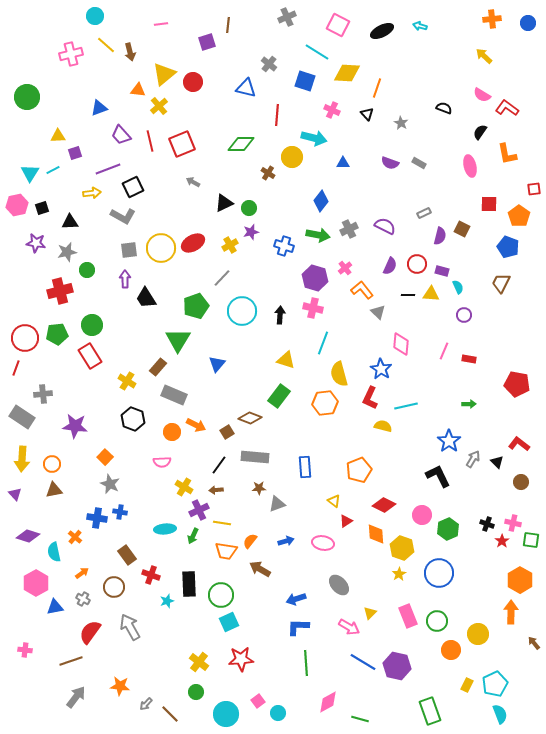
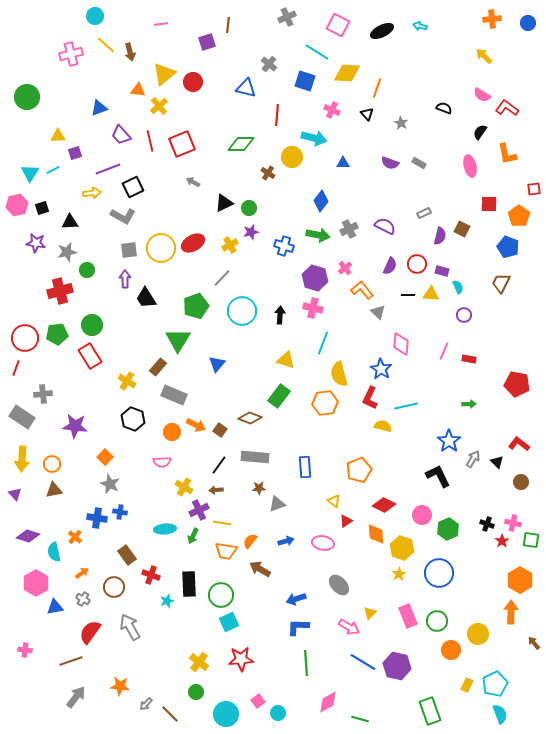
brown square at (227, 432): moved 7 px left, 2 px up; rotated 24 degrees counterclockwise
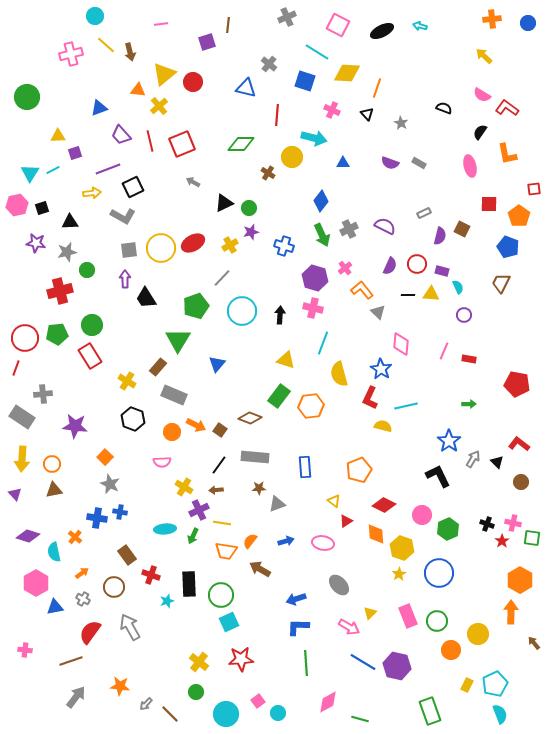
green arrow at (318, 235): moved 4 px right; rotated 55 degrees clockwise
orange hexagon at (325, 403): moved 14 px left, 3 px down
green square at (531, 540): moved 1 px right, 2 px up
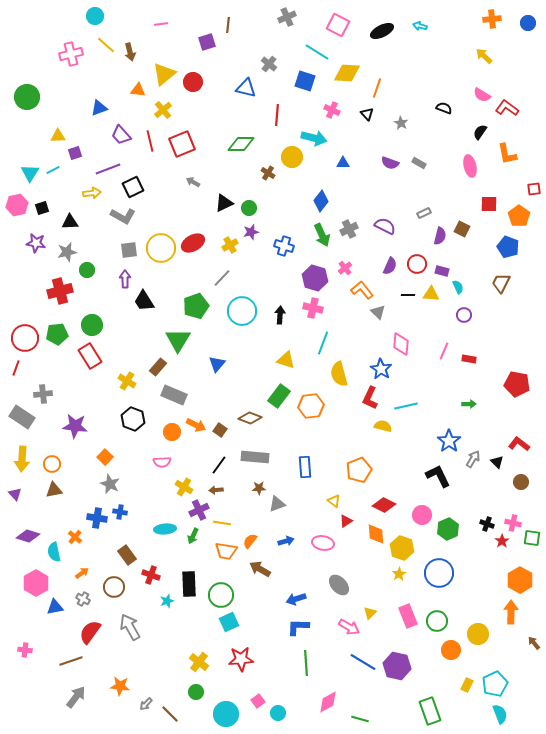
yellow cross at (159, 106): moved 4 px right, 4 px down
black trapezoid at (146, 298): moved 2 px left, 3 px down
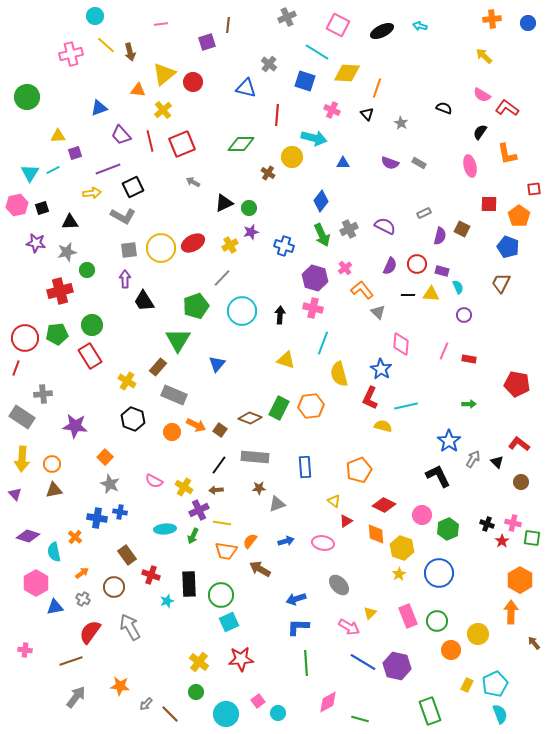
green rectangle at (279, 396): moved 12 px down; rotated 10 degrees counterclockwise
pink semicircle at (162, 462): moved 8 px left, 19 px down; rotated 30 degrees clockwise
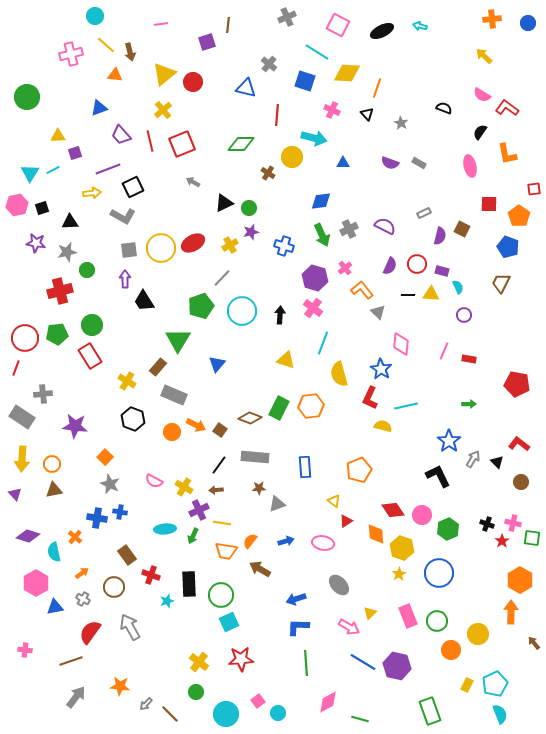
orange triangle at (138, 90): moved 23 px left, 15 px up
blue diamond at (321, 201): rotated 45 degrees clockwise
green pentagon at (196, 306): moved 5 px right
pink cross at (313, 308): rotated 24 degrees clockwise
red diamond at (384, 505): moved 9 px right, 5 px down; rotated 30 degrees clockwise
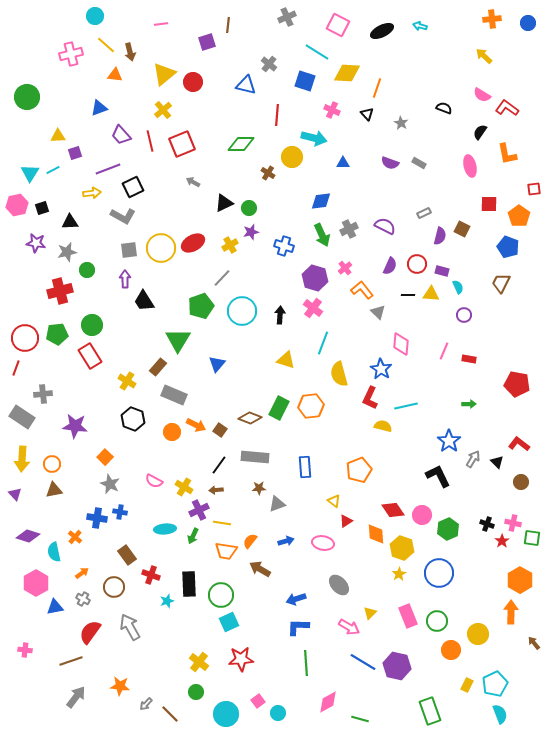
blue triangle at (246, 88): moved 3 px up
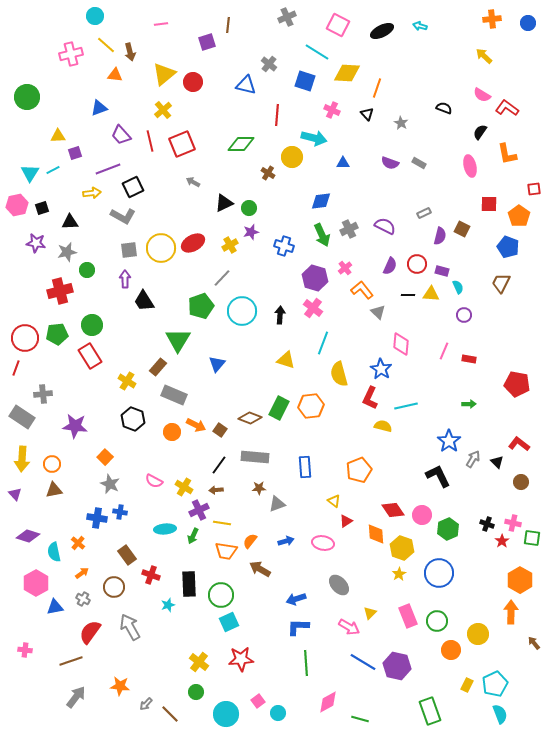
orange cross at (75, 537): moved 3 px right, 6 px down
cyan star at (167, 601): moved 1 px right, 4 px down
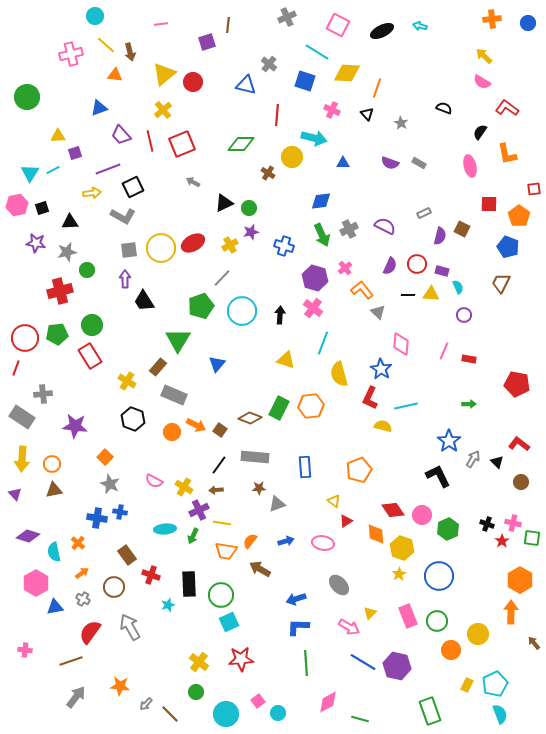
pink semicircle at (482, 95): moved 13 px up
blue circle at (439, 573): moved 3 px down
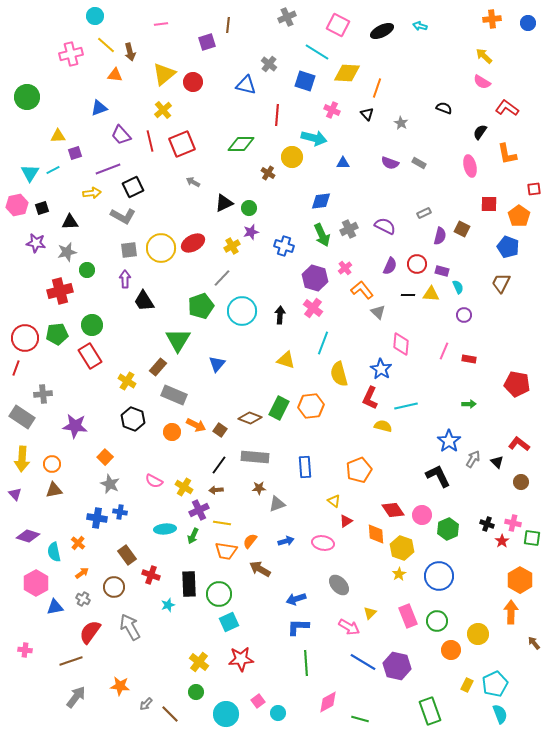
yellow cross at (230, 245): moved 2 px right, 1 px down
green circle at (221, 595): moved 2 px left, 1 px up
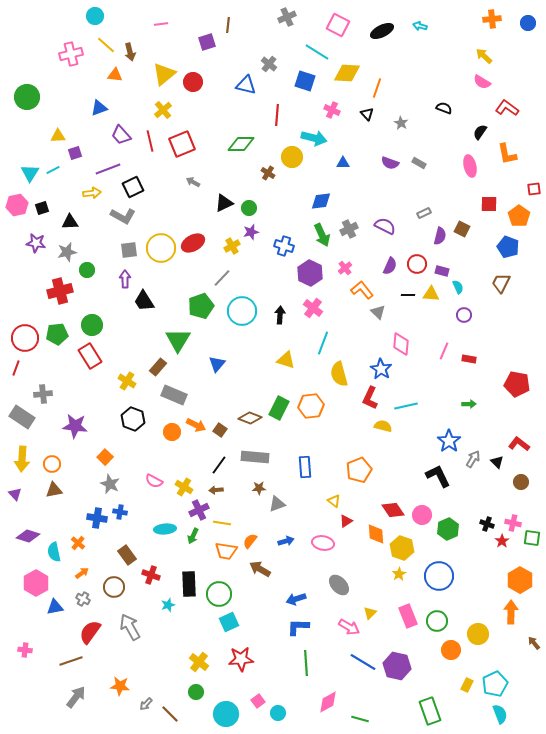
purple hexagon at (315, 278): moved 5 px left, 5 px up; rotated 10 degrees clockwise
